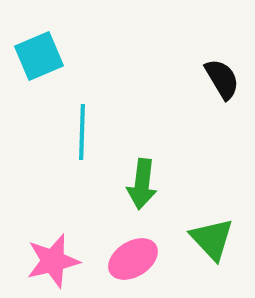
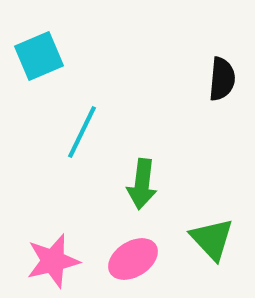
black semicircle: rotated 36 degrees clockwise
cyan line: rotated 24 degrees clockwise
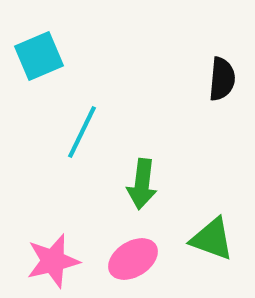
green triangle: rotated 27 degrees counterclockwise
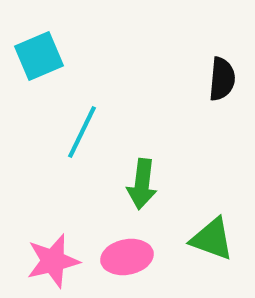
pink ellipse: moved 6 px left, 2 px up; rotated 21 degrees clockwise
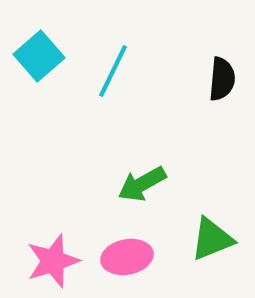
cyan square: rotated 18 degrees counterclockwise
cyan line: moved 31 px right, 61 px up
green arrow: rotated 54 degrees clockwise
green triangle: rotated 42 degrees counterclockwise
pink star: rotated 4 degrees counterclockwise
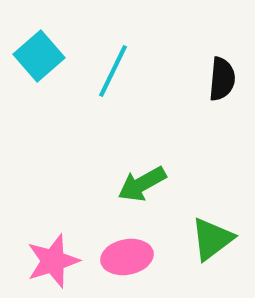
green triangle: rotated 15 degrees counterclockwise
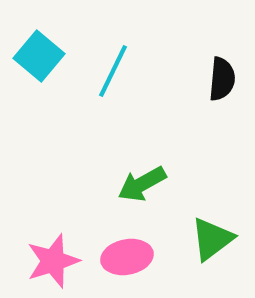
cyan square: rotated 9 degrees counterclockwise
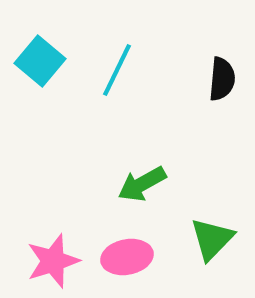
cyan square: moved 1 px right, 5 px down
cyan line: moved 4 px right, 1 px up
green triangle: rotated 9 degrees counterclockwise
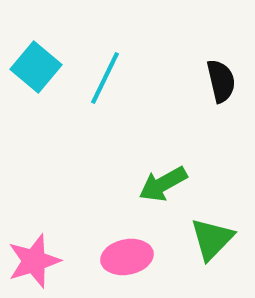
cyan square: moved 4 px left, 6 px down
cyan line: moved 12 px left, 8 px down
black semicircle: moved 1 px left, 2 px down; rotated 18 degrees counterclockwise
green arrow: moved 21 px right
pink star: moved 19 px left
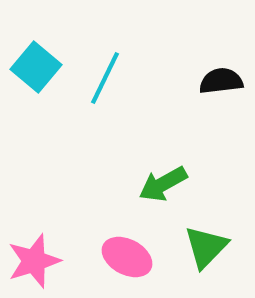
black semicircle: rotated 84 degrees counterclockwise
green triangle: moved 6 px left, 8 px down
pink ellipse: rotated 39 degrees clockwise
